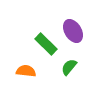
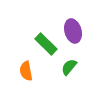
purple ellipse: rotated 15 degrees clockwise
orange semicircle: rotated 108 degrees counterclockwise
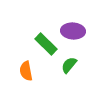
purple ellipse: rotated 70 degrees counterclockwise
green semicircle: moved 2 px up
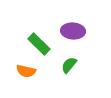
green rectangle: moved 7 px left
orange semicircle: rotated 66 degrees counterclockwise
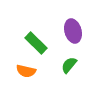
purple ellipse: rotated 70 degrees clockwise
green rectangle: moved 3 px left, 1 px up
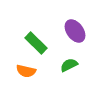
purple ellipse: moved 2 px right; rotated 20 degrees counterclockwise
green semicircle: rotated 24 degrees clockwise
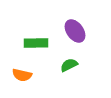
green rectangle: rotated 45 degrees counterclockwise
orange semicircle: moved 4 px left, 4 px down
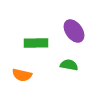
purple ellipse: moved 1 px left
green semicircle: rotated 36 degrees clockwise
